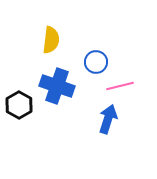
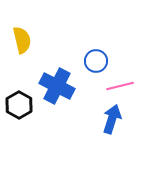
yellow semicircle: moved 29 px left; rotated 20 degrees counterclockwise
blue circle: moved 1 px up
blue cross: rotated 8 degrees clockwise
blue arrow: moved 4 px right
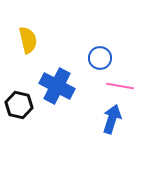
yellow semicircle: moved 6 px right
blue circle: moved 4 px right, 3 px up
pink line: rotated 24 degrees clockwise
black hexagon: rotated 16 degrees counterclockwise
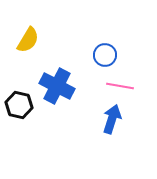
yellow semicircle: rotated 44 degrees clockwise
blue circle: moved 5 px right, 3 px up
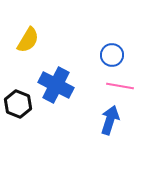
blue circle: moved 7 px right
blue cross: moved 1 px left, 1 px up
black hexagon: moved 1 px left, 1 px up; rotated 8 degrees clockwise
blue arrow: moved 2 px left, 1 px down
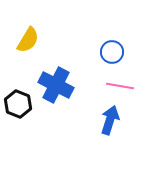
blue circle: moved 3 px up
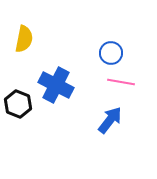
yellow semicircle: moved 4 px left, 1 px up; rotated 20 degrees counterclockwise
blue circle: moved 1 px left, 1 px down
pink line: moved 1 px right, 4 px up
blue arrow: rotated 20 degrees clockwise
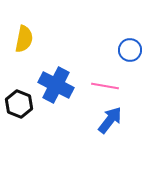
blue circle: moved 19 px right, 3 px up
pink line: moved 16 px left, 4 px down
black hexagon: moved 1 px right
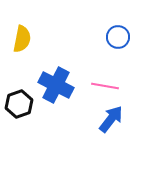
yellow semicircle: moved 2 px left
blue circle: moved 12 px left, 13 px up
black hexagon: rotated 20 degrees clockwise
blue arrow: moved 1 px right, 1 px up
